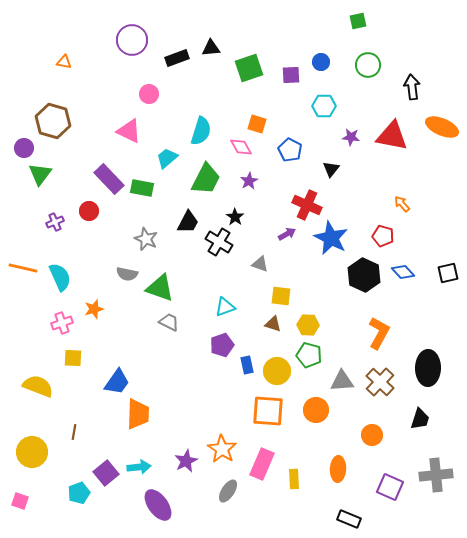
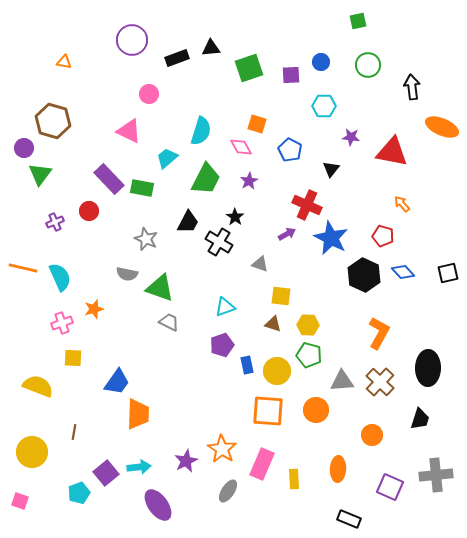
red triangle at (392, 136): moved 16 px down
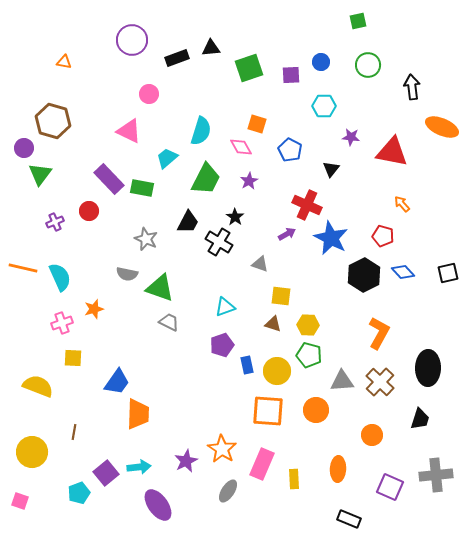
black hexagon at (364, 275): rotated 8 degrees clockwise
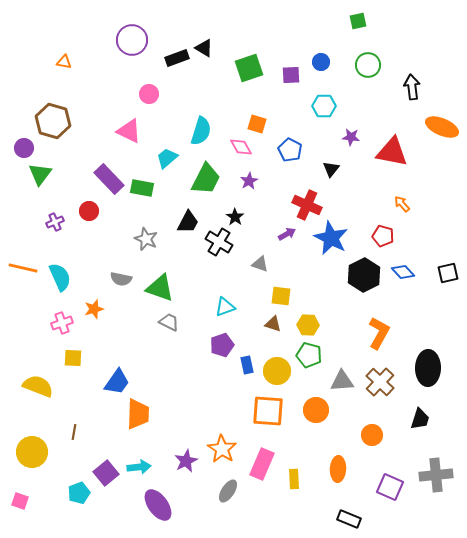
black triangle at (211, 48): moved 7 px left; rotated 36 degrees clockwise
gray semicircle at (127, 274): moved 6 px left, 5 px down
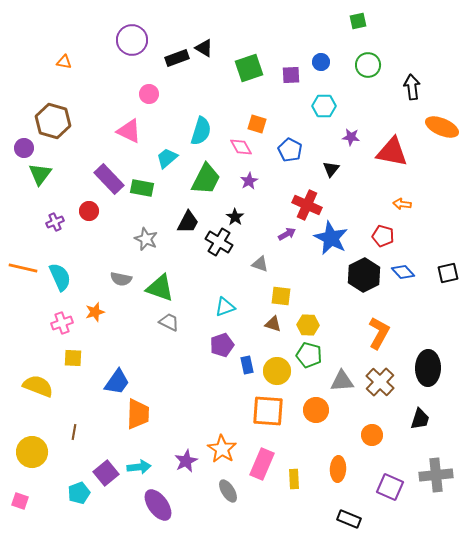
orange arrow at (402, 204): rotated 42 degrees counterclockwise
orange star at (94, 309): moved 1 px right, 3 px down
gray ellipse at (228, 491): rotated 65 degrees counterclockwise
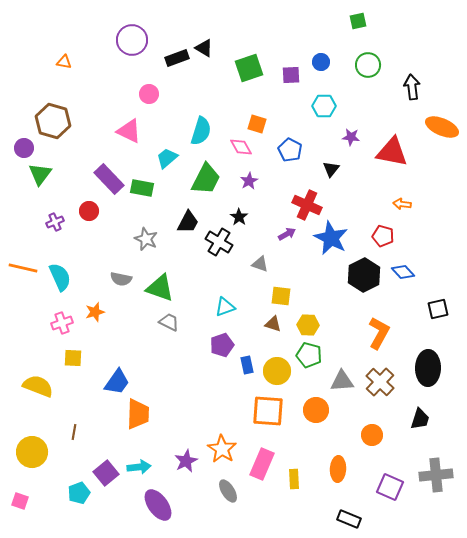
black star at (235, 217): moved 4 px right
black square at (448, 273): moved 10 px left, 36 px down
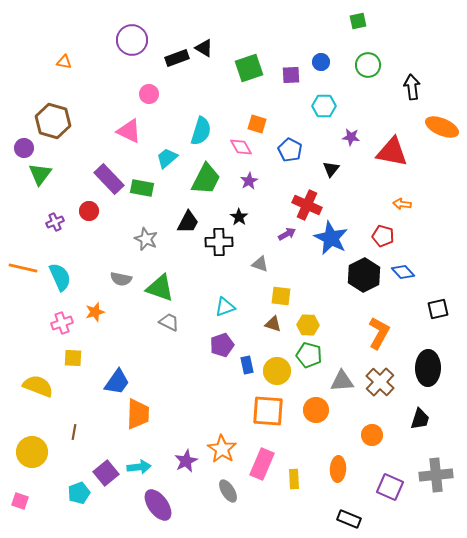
black cross at (219, 242): rotated 32 degrees counterclockwise
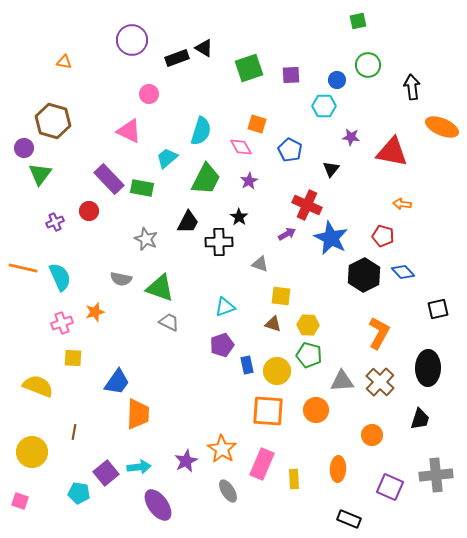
blue circle at (321, 62): moved 16 px right, 18 px down
cyan pentagon at (79, 493): rotated 30 degrees clockwise
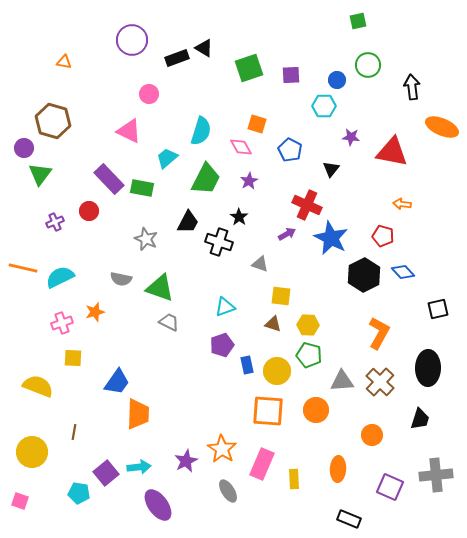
black cross at (219, 242): rotated 20 degrees clockwise
cyan semicircle at (60, 277): rotated 92 degrees counterclockwise
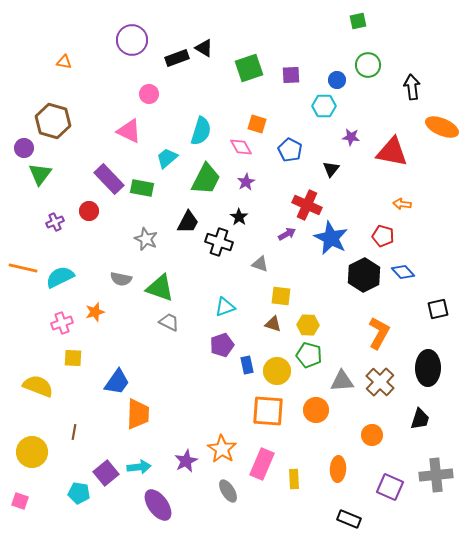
purple star at (249, 181): moved 3 px left, 1 px down
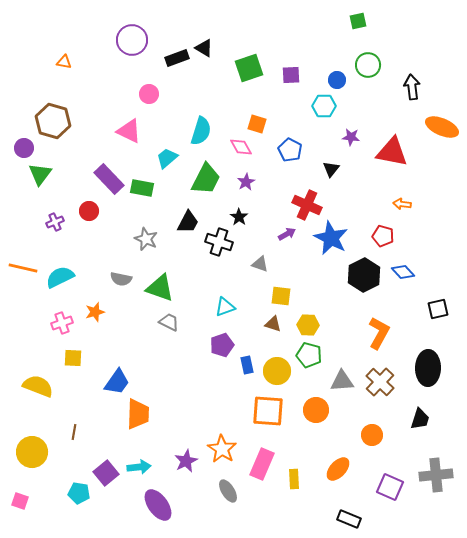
orange ellipse at (338, 469): rotated 40 degrees clockwise
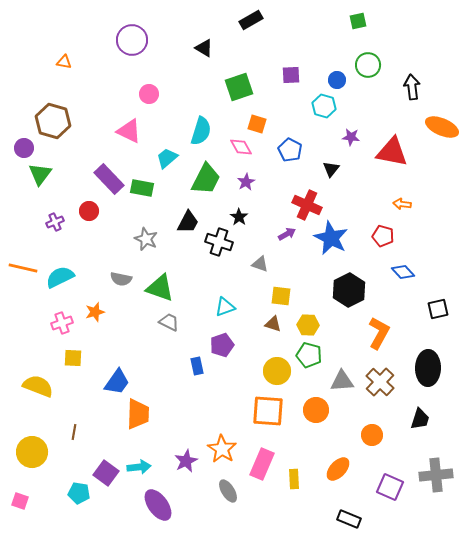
black rectangle at (177, 58): moved 74 px right, 38 px up; rotated 10 degrees counterclockwise
green square at (249, 68): moved 10 px left, 19 px down
cyan hexagon at (324, 106): rotated 15 degrees clockwise
black hexagon at (364, 275): moved 15 px left, 15 px down
blue rectangle at (247, 365): moved 50 px left, 1 px down
purple square at (106, 473): rotated 15 degrees counterclockwise
